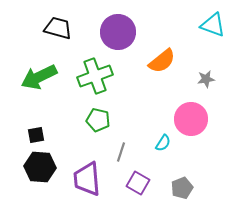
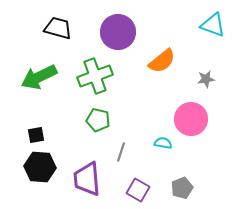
cyan semicircle: rotated 114 degrees counterclockwise
purple square: moved 7 px down
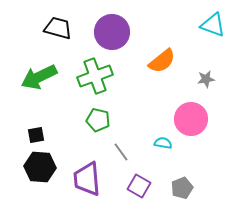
purple circle: moved 6 px left
gray line: rotated 54 degrees counterclockwise
purple square: moved 1 px right, 4 px up
